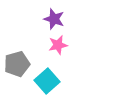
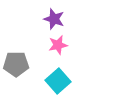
gray pentagon: moved 1 px left; rotated 15 degrees clockwise
cyan square: moved 11 px right
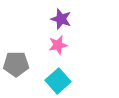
purple star: moved 7 px right
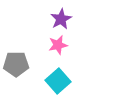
purple star: rotated 25 degrees clockwise
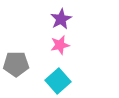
pink star: moved 2 px right
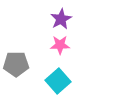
pink star: rotated 12 degrees clockwise
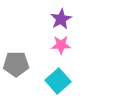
pink star: moved 1 px right
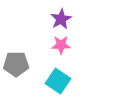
cyan square: rotated 15 degrees counterclockwise
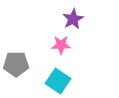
purple star: moved 12 px right
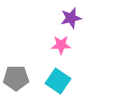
purple star: moved 2 px left, 1 px up; rotated 15 degrees clockwise
gray pentagon: moved 14 px down
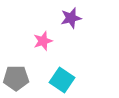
pink star: moved 18 px left, 4 px up; rotated 18 degrees counterclockwise
cyan square: moved 4 px right, 1 px up
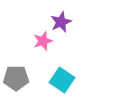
purple star: moved 10 px left, 4 px down; rotated 10 degrees counterclockwise
